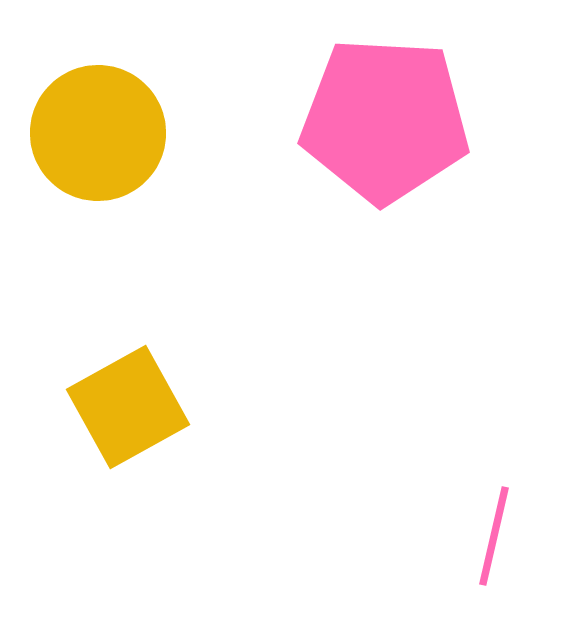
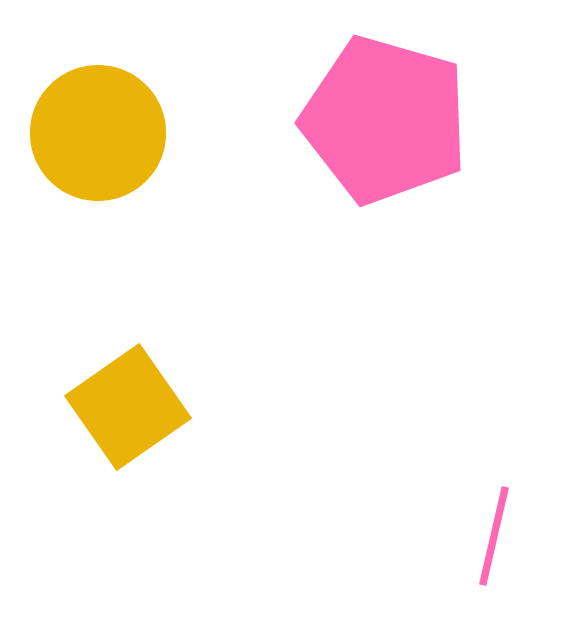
pink pentagon: rotated 13 degrees clockwise
yellow square: rotated 6 degrees counterclockwise
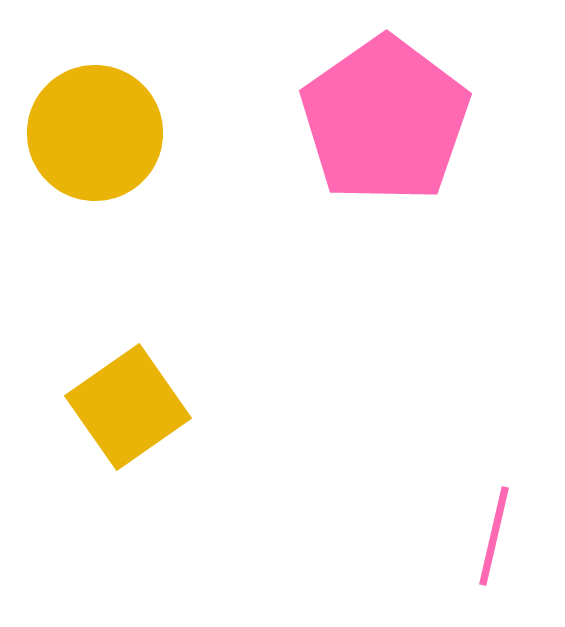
pink pentagon: rotated 21 degrees clockwise
yellow circle: moved 3 px left
